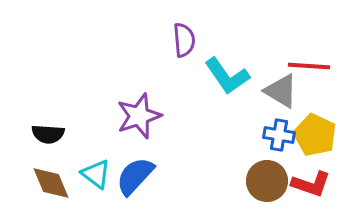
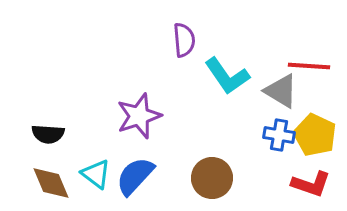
brown circle: moved 55 px left, 3 px up
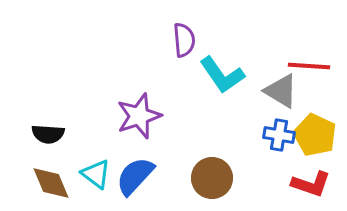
cyan L-shape: moved 5 px left, 1 px up
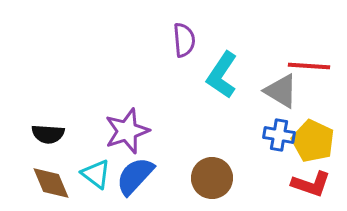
cyan L-shape: rotated 69 degrees clockwise
purple star: moved 12 px left, 15 px down
yellow pentagon: moved 2 px left, 6 px down
